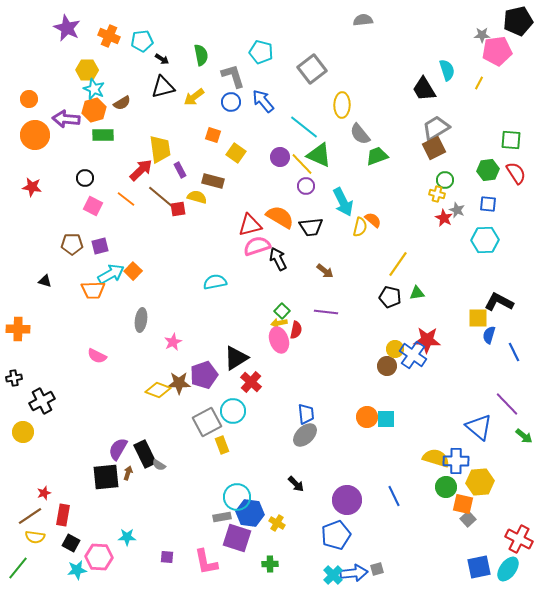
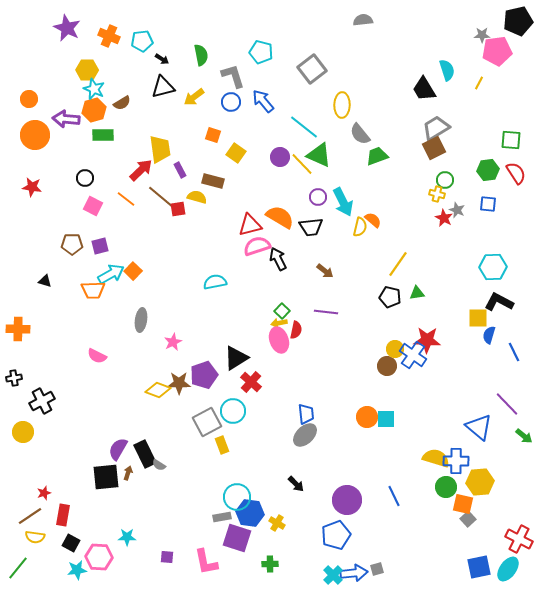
purple circle at (306, 186): moved 12 px right, 11 px down
cyan hexagon at (485, 240): moved 8 px right, 27 px down
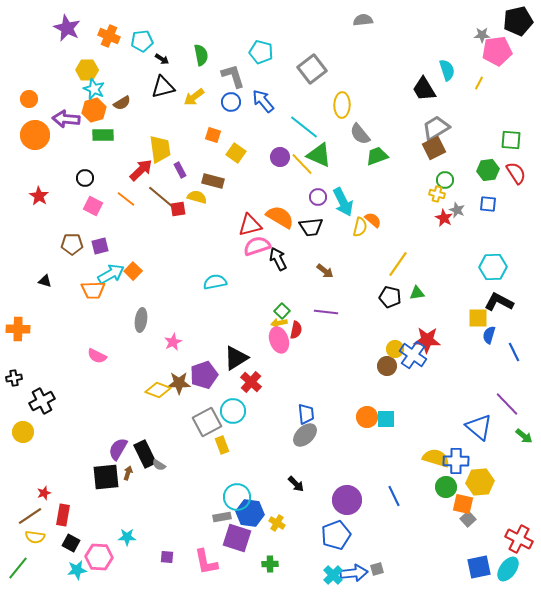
red star at (32, 187): moved 7 px right, 9 px down; rotated 24 degrees clockwise
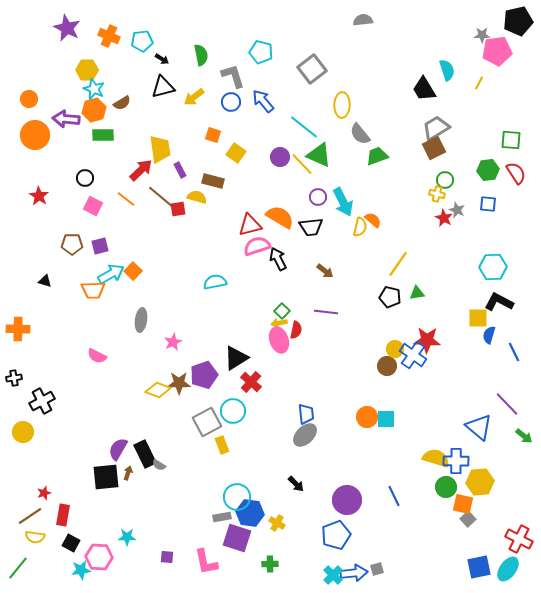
cyan star at (77, 570): moved 4 px right
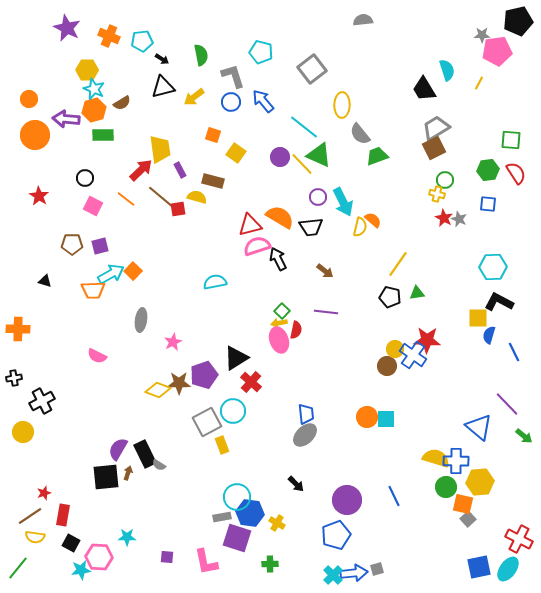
gray star at (457, 210): moved 2 px right, 9 px down
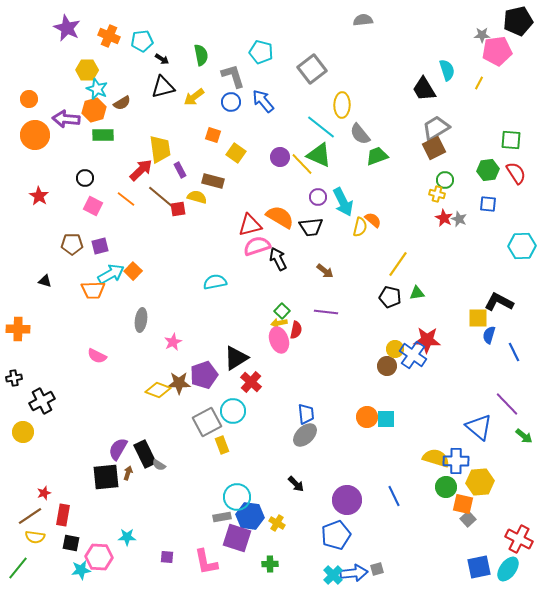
cyan star at (94, 89): moved 3 px right
cyan line at (304, 127): moved 17 px right
cyan hexagon at (493, 267): moved 29 px right, 21 px up
blue hexagon at (250, 513): moved 3 px down
black square at (71, 543): rotated 18 degrees counterclockwise
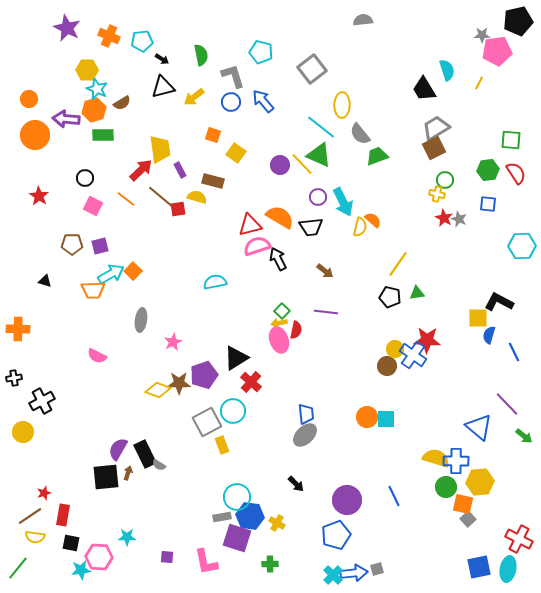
purple circle at (280, 157): moved 8 px down
cyan ellipse at (508, 569): rotated 25 degrees counterclockwise
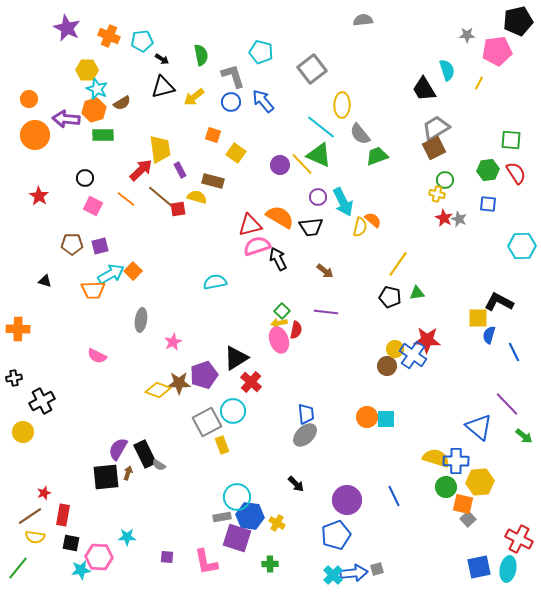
gray star at (482, 35): moved 15 px left
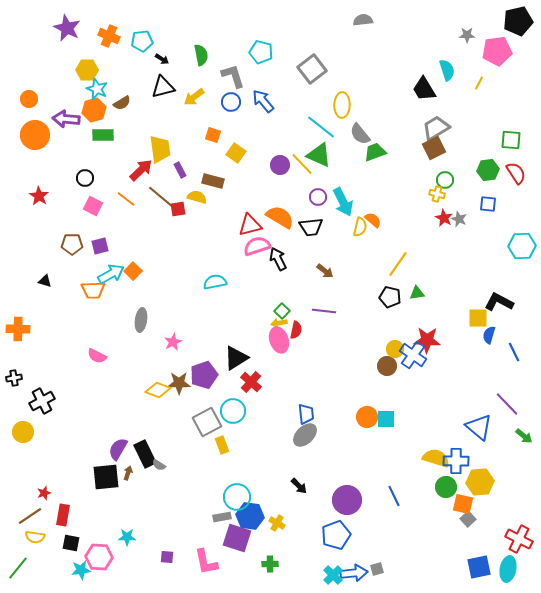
green trapezoid at (377, 156): moved 2 px left, 4 px up
purple line at (326, 312): moved 2 px left, 1 px up
black arrow at (296, 484): moved 3 px right, 2 px down
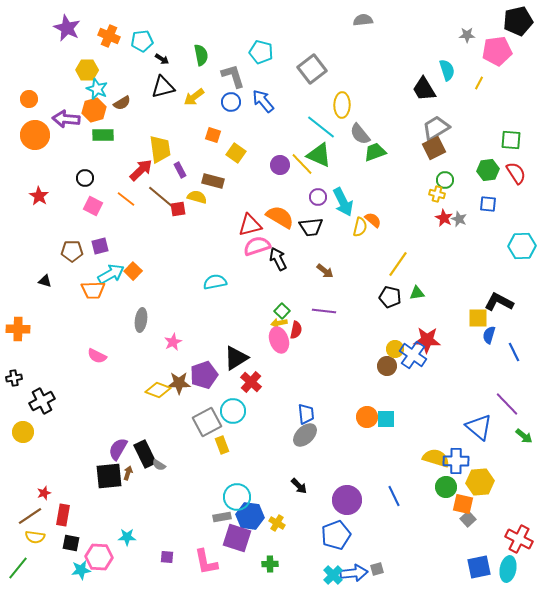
brown pentagon at (72, 244): moved 7 px down
black square at (106, 477): moved 3 px right, 1 px up
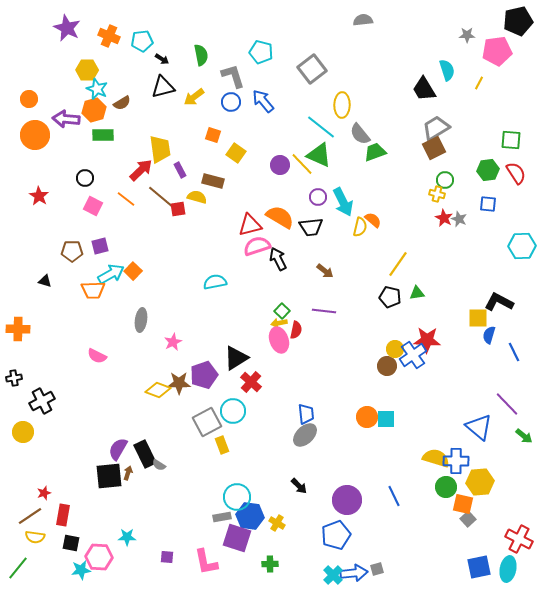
blue cross at (413, 355): rotated 20 degrees clockwise
